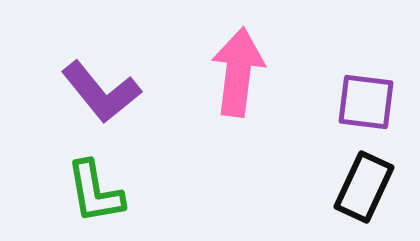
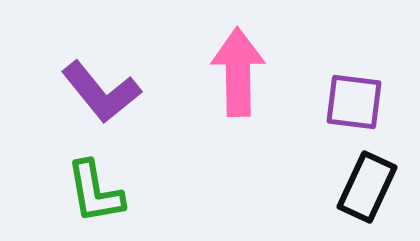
pink arrow: rotated 8 degrees counterclockwise
purple square: moved 12 px left
black rectangle: moved 3 px right
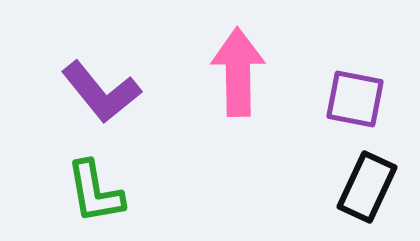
purple square: moved 1 px right, 3 px up; rotated 4 degrees clockwise
